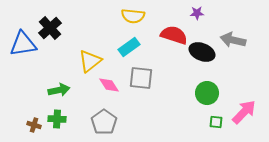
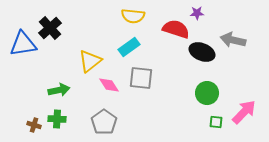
red semicircle: moved 2 px right, 6 px up
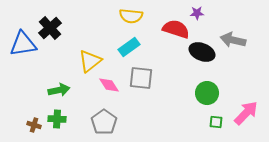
yellow semicircle: moved 2 px left
pink arrow: moved 2 px right, 1 px down
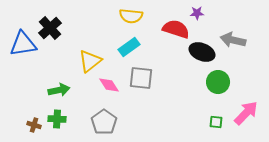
green circle: moved 11 px right, 11 px up
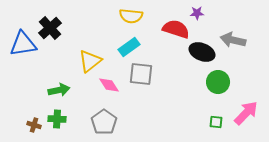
gray square: moved 4 px up
